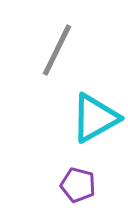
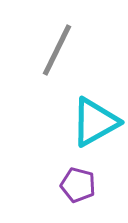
cyan triangle: moved 4 px down
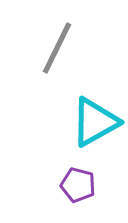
gray line: moved 2 px up
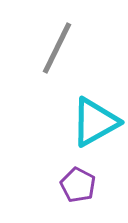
purple pentagon: rotated 12 degrees clockwise
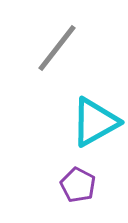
gray line: rotated 12 degrees clockwise
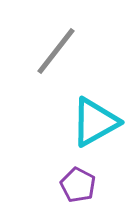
gray line: moved 1 px left, 3 px down
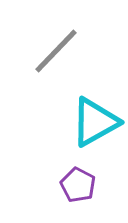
gray line: rotated 6 degrees clockwise
